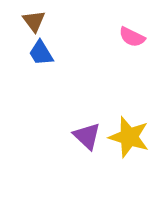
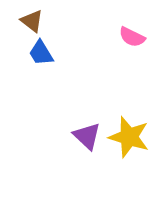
brown triangle: moved 2 px left; rotated 15 degrees counterclockwise
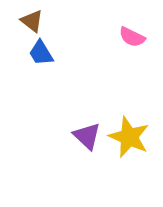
yellow star: rotated 6 degrees clockwise
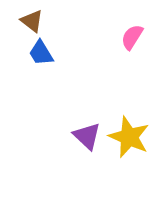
pink semicircle: rotated 96 degrees clockwise
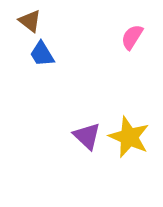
brown triangle: moved 2 px left
blue trapezoid: moved 1 px right, 1 px down
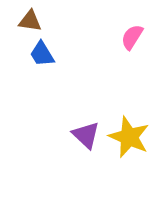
brown triangle: rotated 30 degrees counterclockwise
purple triangle: moved 1 px left, 1 px up
